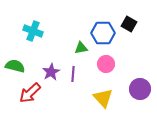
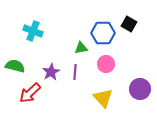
purple line: moved 2 px right, 2 px up
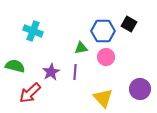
blue hexagon: moved 2 px up
pink circle: moved 7 px up
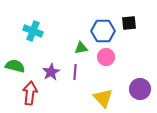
black square: moved 1 px up; rotated 35 degrees counterclockwise
red arrow: rotated 140 degrees clockwise
